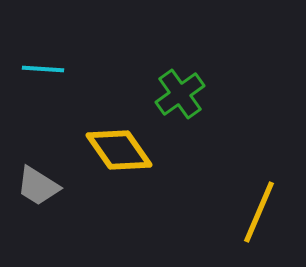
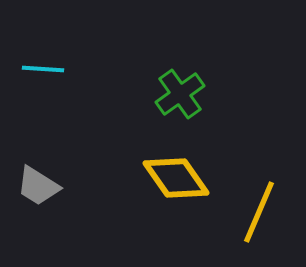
yellow diamond: moved 57 px right, 28 px down
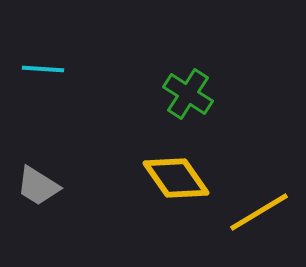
green cross: moved 8 px right; rotated 21 degrees counterclockwise
yellow line: rotated 36 degrees clockwise
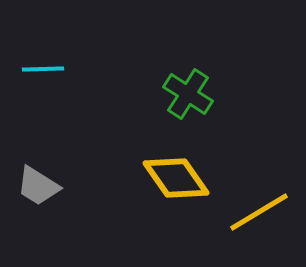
cyan line: rotated 6 degrees counterclockwise
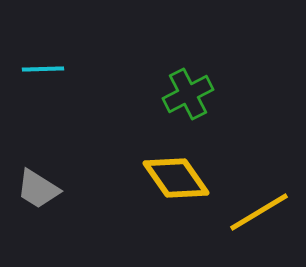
green cross: rotated 30 degrees clockwise
gray trapezoid: moved 3 px down
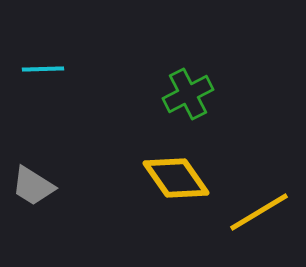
gray trapezoid: moved 5 px left, 3 px up
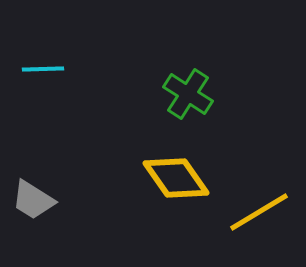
green cross: rotated 30 degrees counterclockwise
gray trapezoid: moved 14 px down
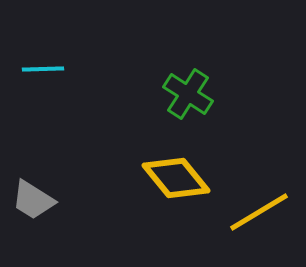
yellow diamond: rotated 4 degrees counterclockwise
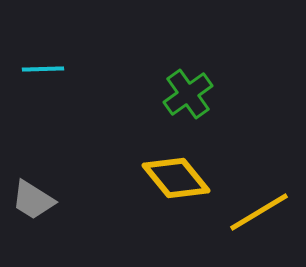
green cross: rotated 21 degrees clockwise
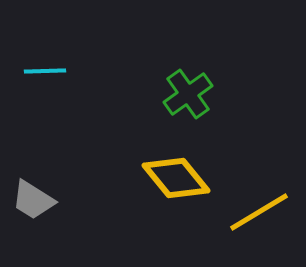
cyan line: moved 2 px right, 2 px down
